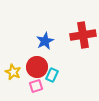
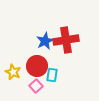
red cross: moved 17 px left, 5 px down
red circle: moved 1 px up
cyan rectangle: rotated 16 degrees counterclockwise
pink square: rotated 24 degrees counterclockwise
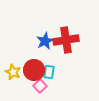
red circle: moved 3 px left, 4 px down
cyan rectangle: moved 3 px left, 3 px up
pink square: moved 4 px right
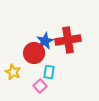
red cross: moved 2 px right
red circle: moved 17 px up
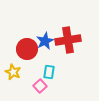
red circle: moved 7 px left, 4 px up
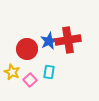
blue star: moved 4 px right
yellow star: moved 1 px left
pink square: moved 10 px left, 6 px up
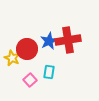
yellow star: moved 14 px up
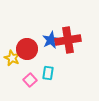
blue star: moved 2 px right, 1 px up
cyan rectangle: moved 1 px left, 1 px down
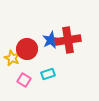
cyan rectangle: moved 1 px down; rotated 64 degrees clockwise
pink square: moved 6 px left; rotated 16 degrees counterclockwise
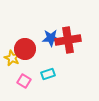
blue star: moved 2 px up; rotated 24 degrees clockwise
red circle: moved 2 px left
pink square: moved 1 px down
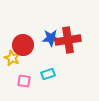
red circle: moved 2 px left, 4 px up
pink square: rotated 24 degrees counterclockwise
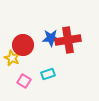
pink square: rotated 24 degrees clockwise
